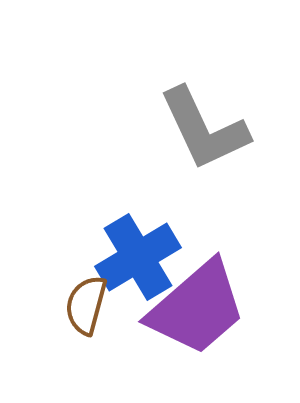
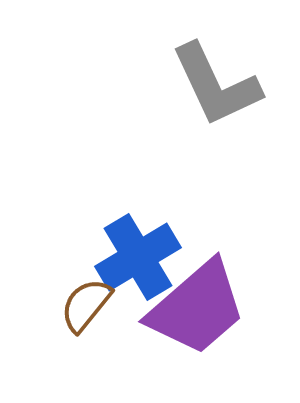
gray L-shape: moved 12 px right, 44 px up
brown semicircle: rotated 24 degrees clockwise
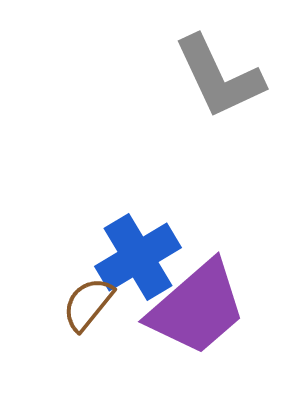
gray L-shape: moved 3 px right, 8 px up
brown semicircle: moved 2 px right, 1 px up
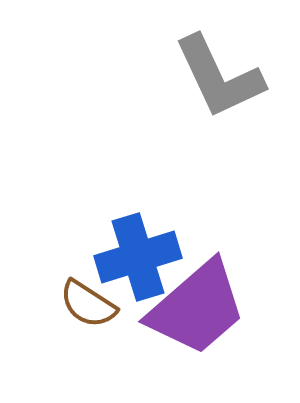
blue cross: rotated 14 degrees clockwise
brown semicircle: rotated 96 degrees counterclockwise
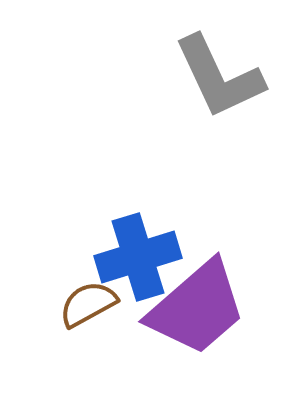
brown semicircle: rotated 118 degrees clockwise
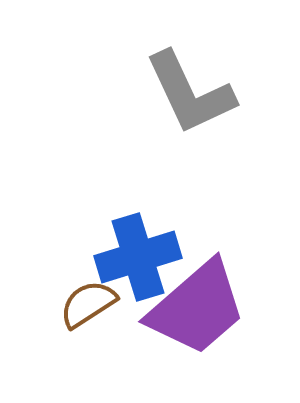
gray L-shape: moved 29 px left, 16 px down
brown semicircle: rotated 4 degrees counterclockwise
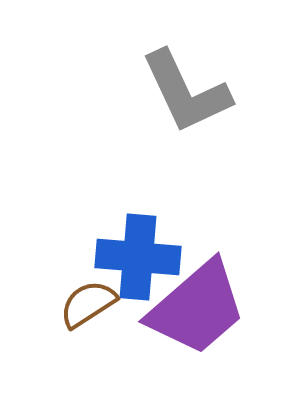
gray L-shape: moved 4 px left, 1 px up
blue cross: rotated 22 degrees clockwise
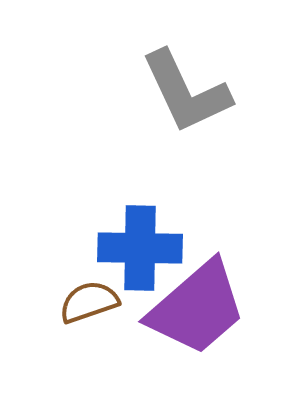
blue cross: moved 2 px right, 9 px up; rotated 4 degrees counterclockwise
brown semicircle: moved 1 px right, 2 px up; rotated 14 degrees clockwise
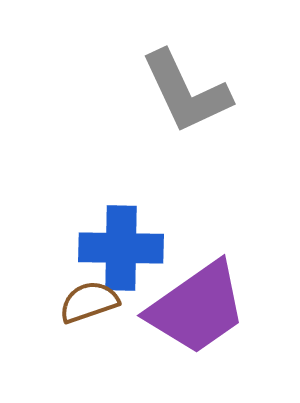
blue cross: moved 19 px left
purple trapezoid: rotated 6 degrees clockwise
